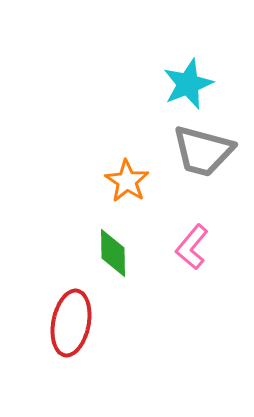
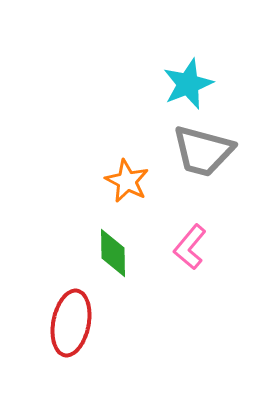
orange star: rotated 6 degrees counterclockwise
pink L-shape: moved 2 px left
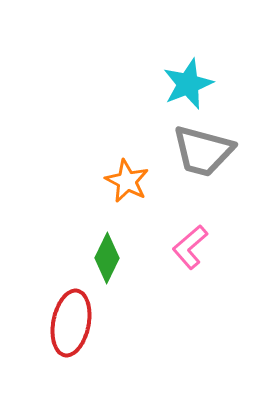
pink L-shape: rotated 9 degrees clockwise
green diamond: moved 6 px left, 5 px down; rotated 27 degrees clockwise
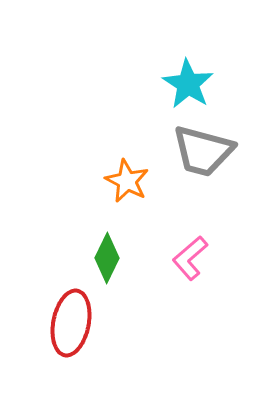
cyan star: rotated 18 degrees counterclockwise
pink L-shape: moved 11 px down
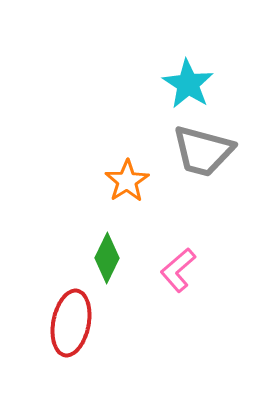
orange star: rotated 12 degrees clockwise
pink L-shape: moved 12 px left, 12 px down
